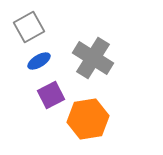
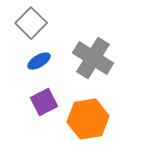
gray square: moved 2 px right, 4 px up; rotated 16 degrees counterclockwise
purple square: moved 7 px left, 7 px down
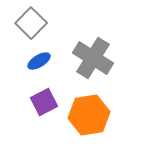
orange hexagon: moved 1 px right, 4 px up
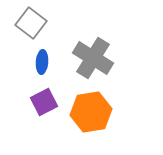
gray square: rotated 8 degrees counterclockwise
blue ellipse: moved 3 px right, 1 px down; rotated 55 degrees counterclockwise
orange hexagon: moved 2 px right, 3 px up
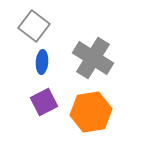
gray square: moved 3 px right, 3 px down
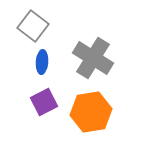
gray square: moved 1 px left
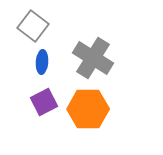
orange hexagon: moved 3 px left, 3 px up; rotated 9 degrees clockwise
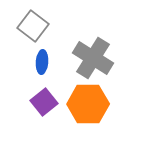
purple square: rotated 12 degrees counterclockwise
orange hexagon: moved 5 px up
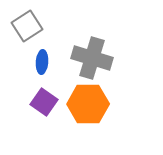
gray square: moved 6 px left; rotated 20 degrees clockwise
gray cross: moved 1 px left; rotated 15 degrees counterclockwise
purple square: rotated 16 degrees counterclockwise
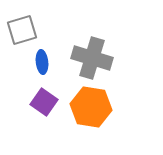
gray square: moved 5 px left, 4 px down; rotated 16 degrees clockwise
blue ellipse: rotated 10 degrees counterclockwise
orange hexagon: moved 3 px right, 3 px down; rotated 9 degrees clockwise
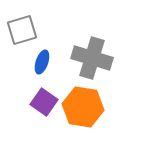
blue ellipse: rotated 25 degrees clockwise
orange hexagon: moved 8 px left
